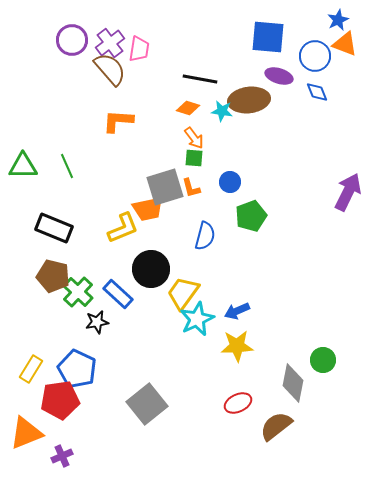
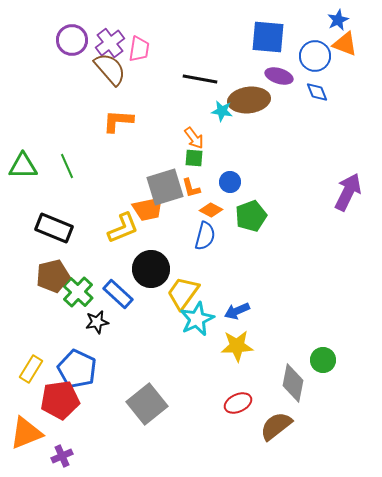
orange diamond at (188, 108): moved 23 px right, 102 px down; rotated 10 degrees clockwise
brown pentagon at (53, 276): rotated 28 degrees counterclockwise
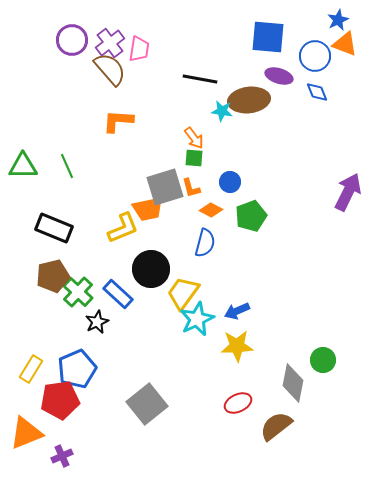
blue semicircle at (205, 236): moved 7 px down
black star at (97, 322): rotated 15 degrees counterclockwise
blue pentagon at (77, 369): rotated 24 degrees clockwise
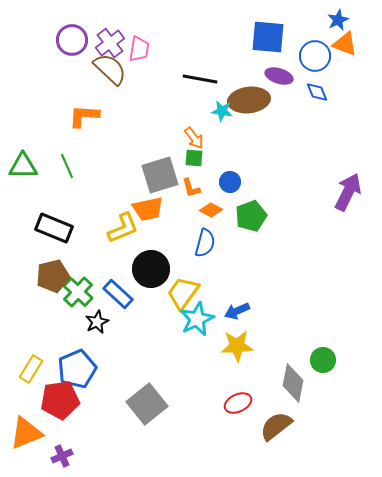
brown semicircle at (110, 69): rotated 6 degrees counterclockwise
orange L-shape at (118, 121): moved 34 px left, 5 px up
gray square at (165, 187): moved 5 px left, 12 px up
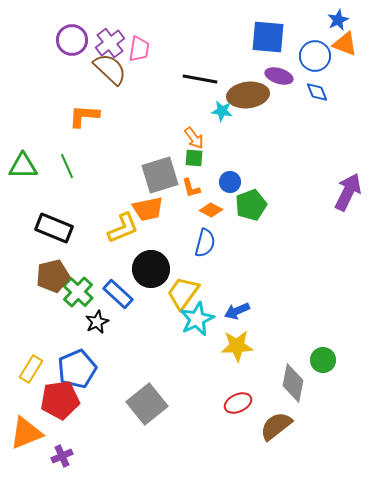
brown ellipse at (249, 100): moved 1 px left, 5 px up
green pentagon at (251, 216): moved 11 px up
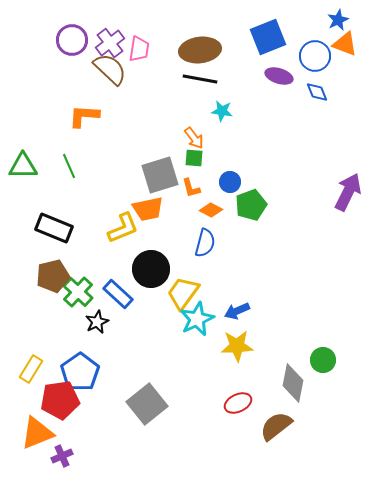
blue square at (268, 37): rotated 27 degrees counterclockwise
brown ellipse at (248, 95): moved 48 px left, 45 px up
green line at (67, 166): moved 2 px right
blue pentagon at (77, 369): moved 3 px right, 3 px down; rotated 12 degrees counterclockwise
orange triangle at (26, 433): moved 11 px right
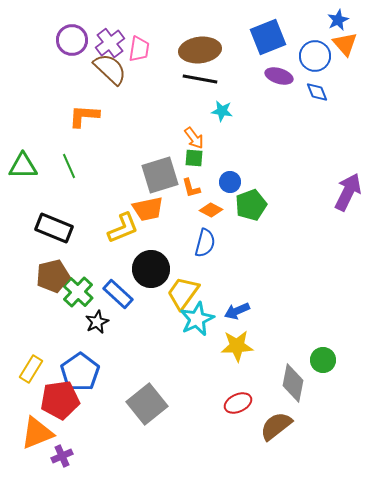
orange triangle at (345, 44): rotated 28 degrees clockwise
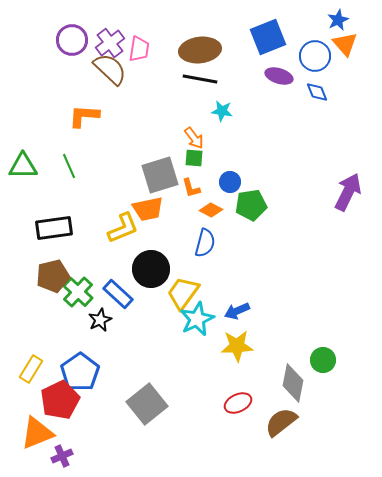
green pentagon at (251, 205): rotated 12 degrees clockwise
black rectangle at (54, 228): rotated 30 degrees counterclockwise
black star at (97, 322): moved 3 px right, 2 px up
red pentagon at (60, 400): rotated 18 degrees counterclockwise
brown semicircle at (276, 426): moved 5 px right, 4 px up
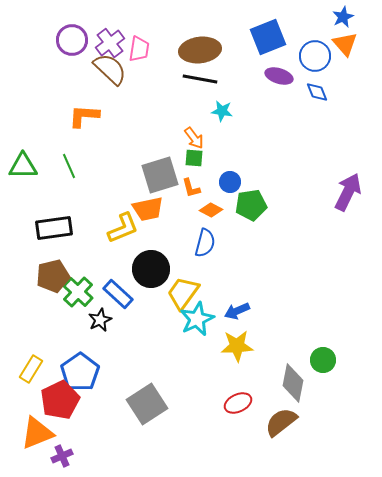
blue star at (338, 20): moved 5 px right, 3 px up
gray square at (147, 404): rotated 6 degrees clockwise
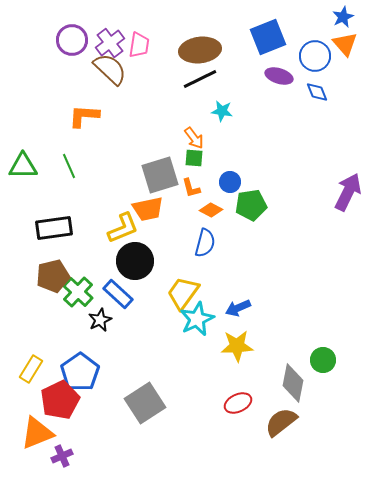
pink trapezoid at (139, 49): moved 4 px up
black line at (200, 79): rotated 36 degrees counterclockwise
black circle at (151, 269): moved 16 px left, 8 px up
blue arrow at (237, 311): moved 1 px right, 3 px up
gray square at (147, 404): moved 2 px left, 1 px up
